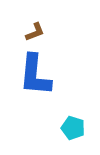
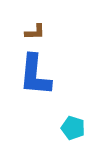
brown L-shape: rotated 20 degrees clockwise
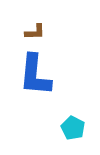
cyan pentagon: rotated 10 degrees clockwise
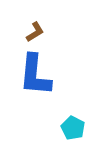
brown L-shape: rotated 30 degrees counterclockwise
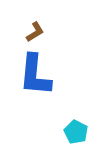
cyan pentagon: moved 3 px right, 4 px down
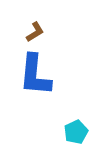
cyan pentagon: rotated 20 degrees clockwise
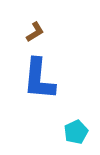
blue L-shape: moved 4 px right, 4 px down
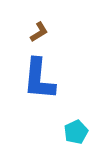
brown L-shape: moved 4 px right
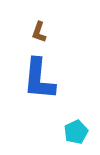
brown L-shape: rotated 140 degrees clockwise
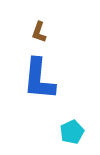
cyan pentagon: moved 4 px left
